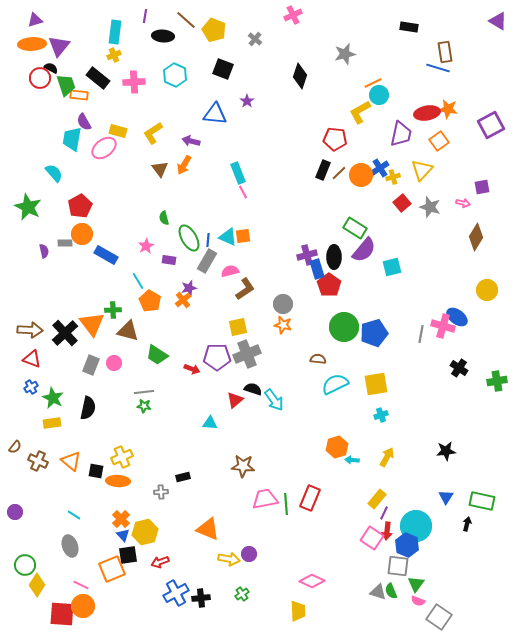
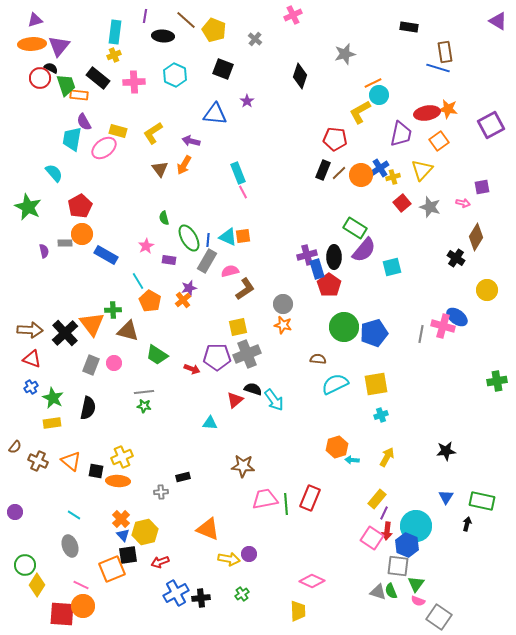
black cross at (459, 368): moved 3 px left, 110 px up
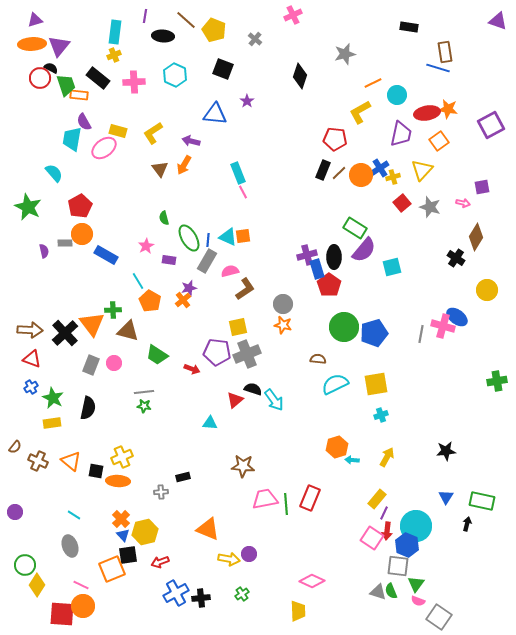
purple triangle at (498, 21): rotated 12 degrees counterclockwise
cyan circle at (379, 95): moved 18 px right
purple pentagon at (217, 357): moved 5 px up; rotated 8 degrees clockwise
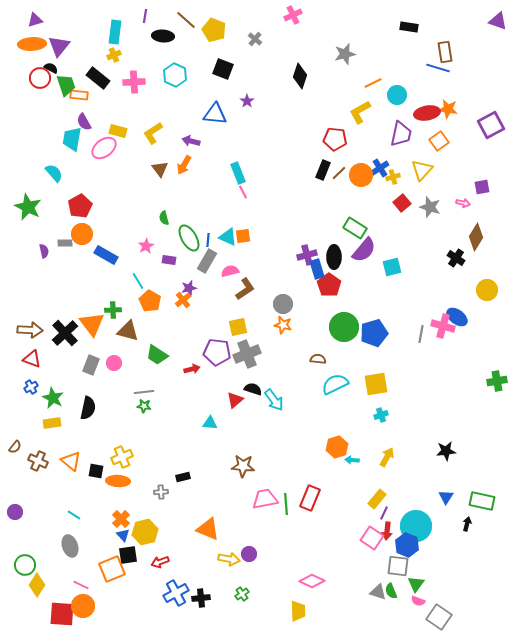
red arrow at (192, 369): rotated 35 degrees counterclockwise
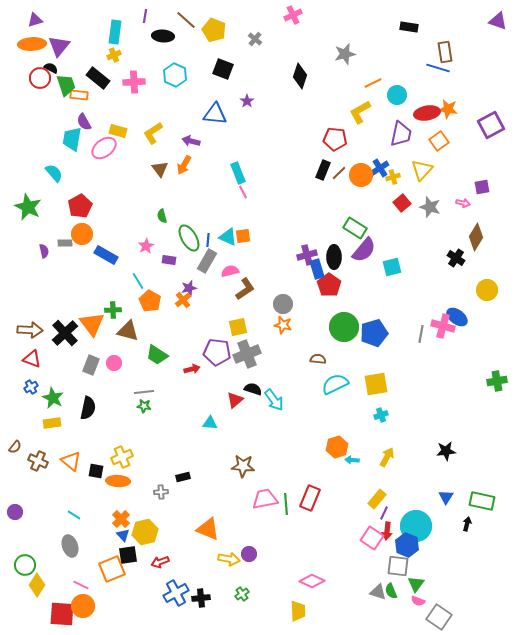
green semicircle at (164, 218): moved 2 px left, 2 px up
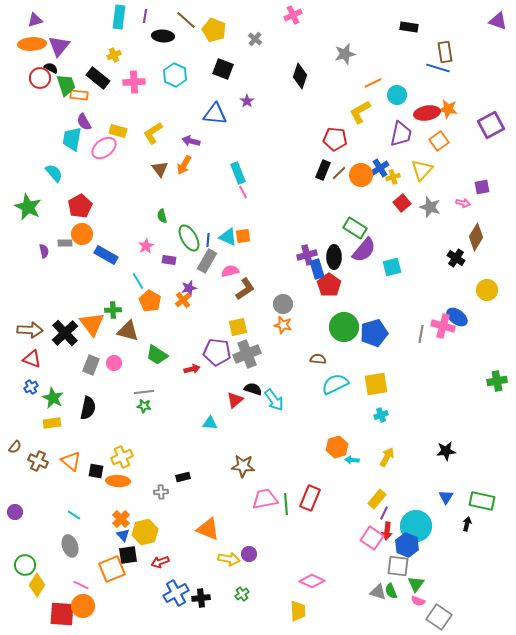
cyan rectangle at (115, 32): moved 4 px right, 15 px up
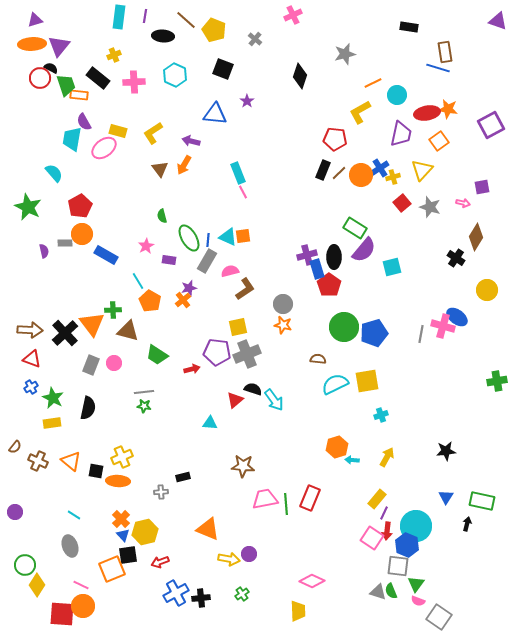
yellow square at (376, 384): moved 9 px left, 3 px up
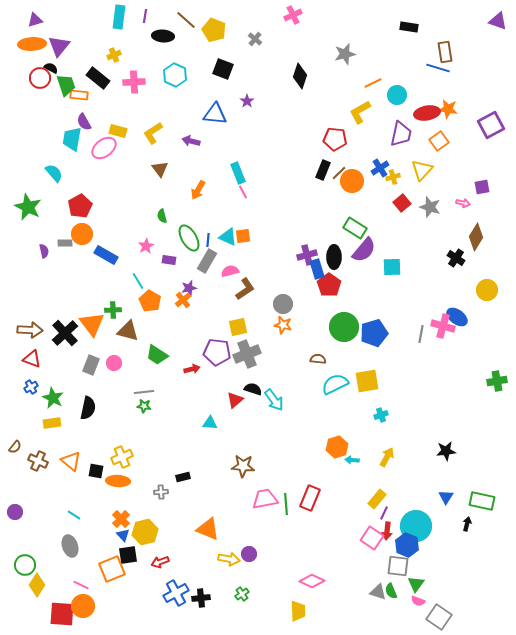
orange arrow at (184, 165): moved 14 px right, 25 px down
orange circle at (361, 175): moved 9 px left, 6 px down
cyan square at (392, 267): rotated 12 degrees clockwise
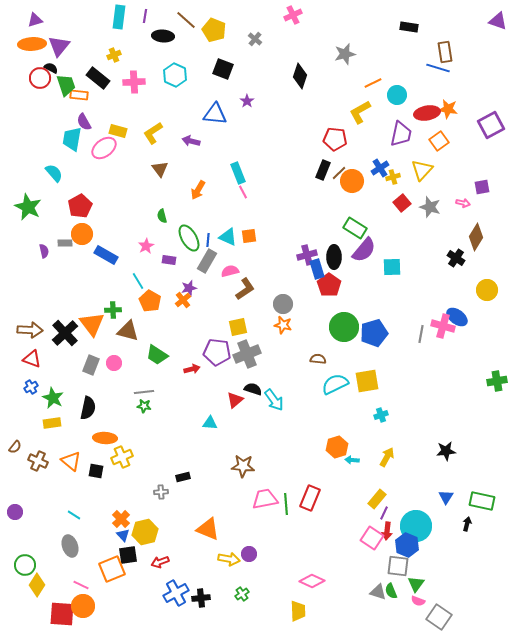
orange square at (243, 236): moved 6 px right
orange ellipse at (118, 481): moved 13 px left, 43 px up
